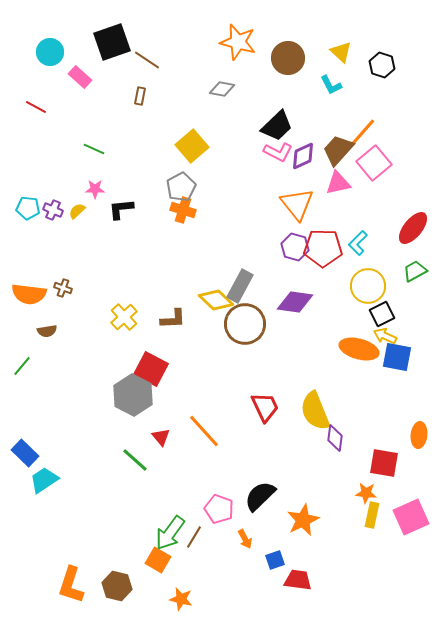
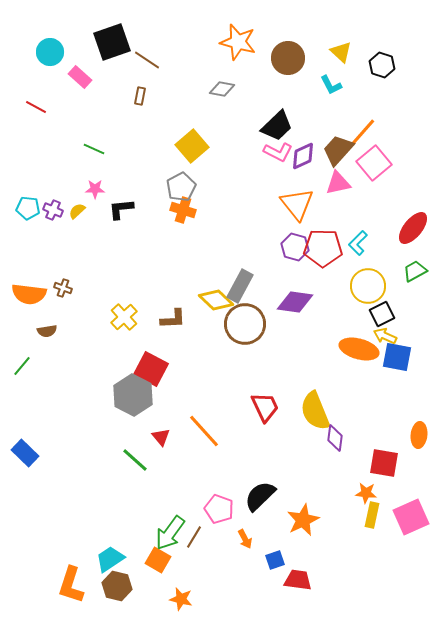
cyan trapezoid at (44, 480): moved 66 px right, 79 px down
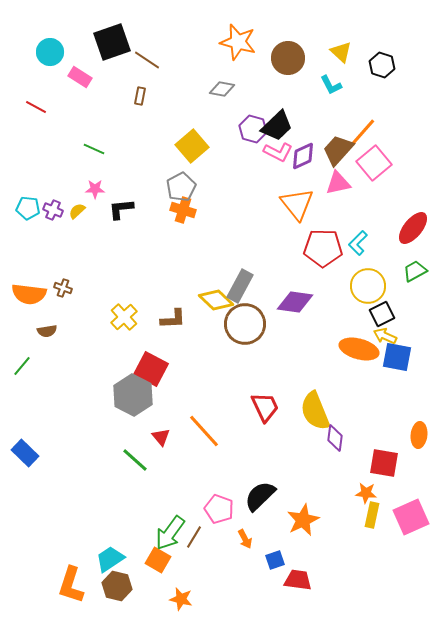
pink rectangle at (80, 77): rotated 10 degrees counterclockwise
purple hexagon at (295, 247): moved 42 px left, 118 px up
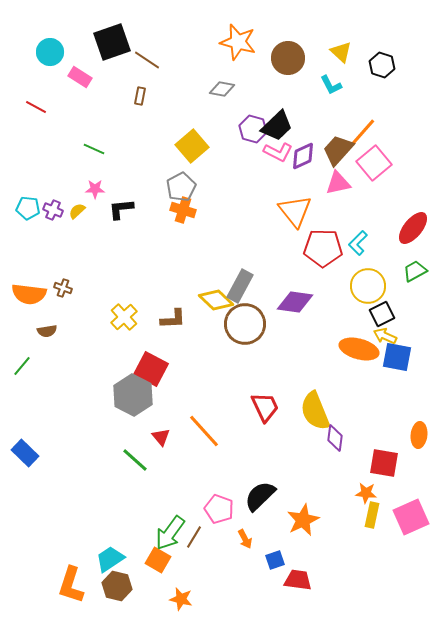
orange triangle at (297, 204): moved 2 px left, 7 px down
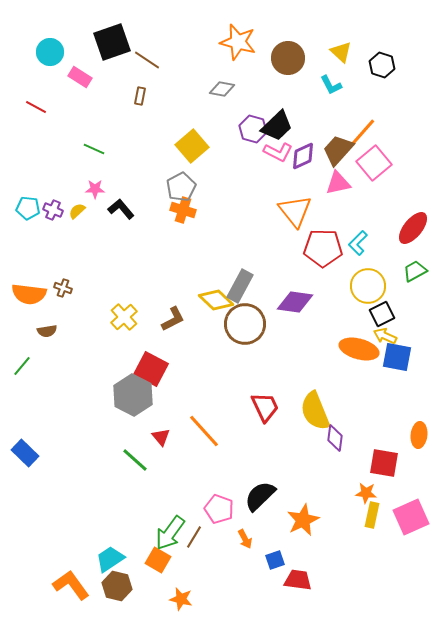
black L-shape at (121, 209): rotated 56 degrees clockwise
brown L-shape at (173, 319): rotated 24 degrees counterclockwise
orange L-shape at (71, 585): rotated 126 degrees clockwise
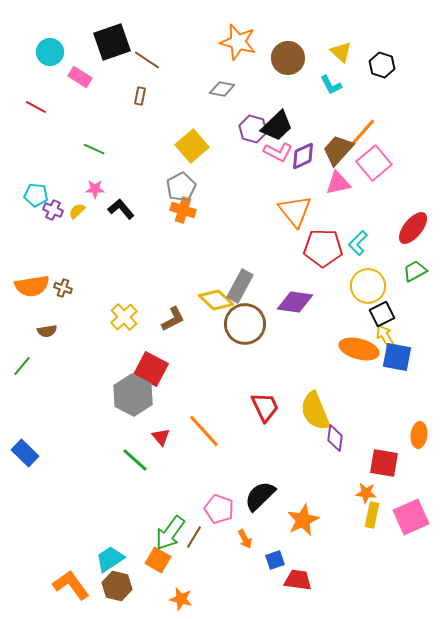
cyan pentagon at (28, 208): moved 8 px right, 13 px up
orange semicircle at (29, 294): moved 3 px right, 8 px up; rotated 16 degrees counterclockwise
yellow arrow at (385, 336): rotated 35 degrees clockwise
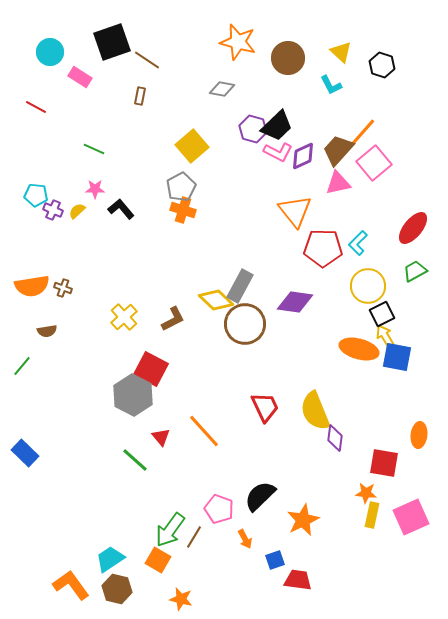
green arrow at (170, 533): moved 3 px up
brown hexagon at (117, 586): moved 3 px down
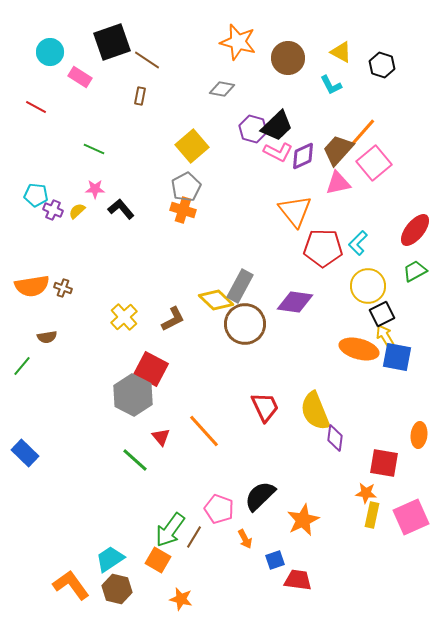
yellow triangle at (341, 52): rotated 15 degrees counterclockwise
gray pentagon at (181, 187): moved 5 px right
red ellipse at (413, 228): moved 2 px right, 2 px down
brown semicircle at (47, 331): moved 6 px down
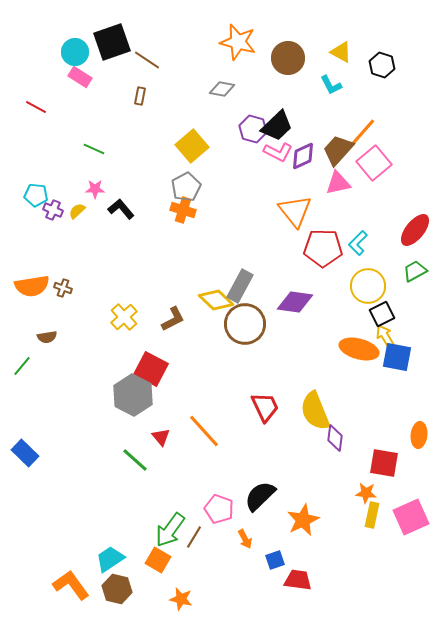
cyan circle at (50, 52): moved 25 px right
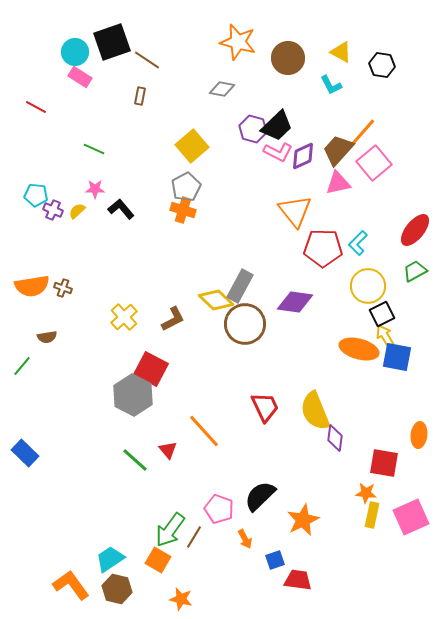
black hexagon at (382, 65): rotated 10 degrees counterclockwise
red triangle at (161, 437): moved 7 px right, 13 px down
